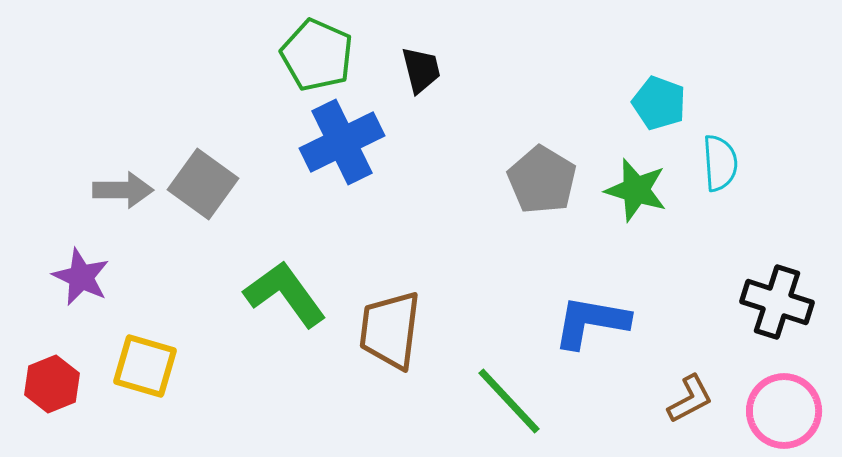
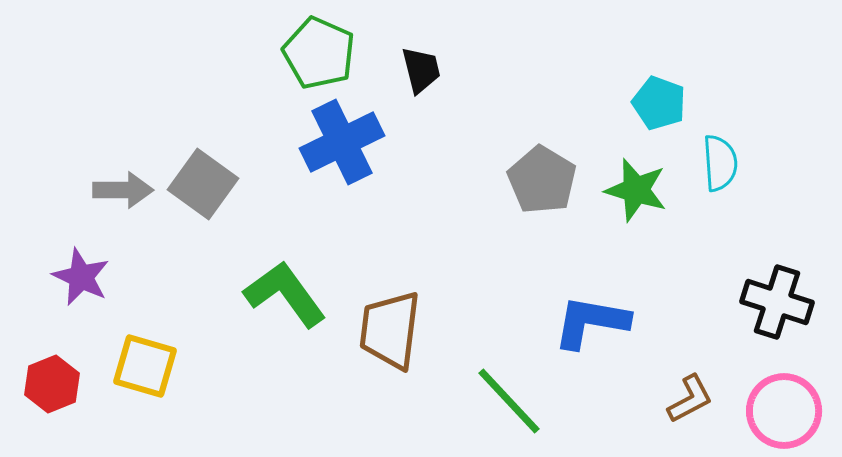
green pentagon: moved 2 px right, 2 px up
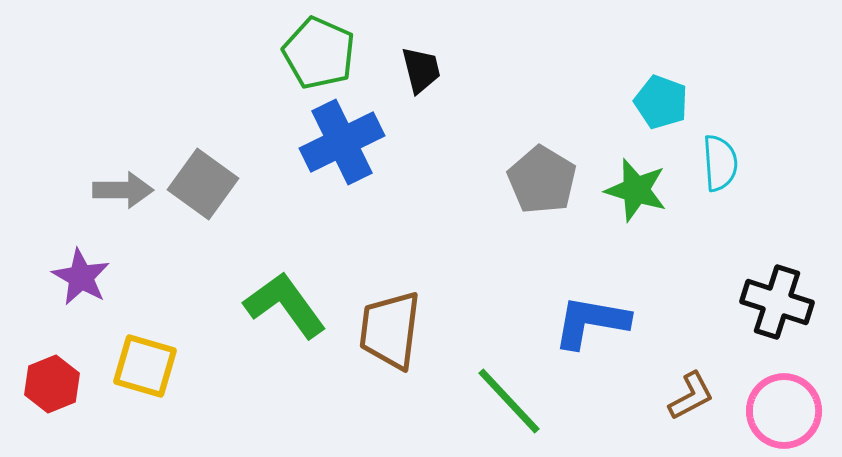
cyan pentagon: moved 2 px right, 1 px up
purple star: rotated 4 degrees clockwise
green L-shape: moved 11 px down
brown L-shape: moved 1 px right, 3 px up
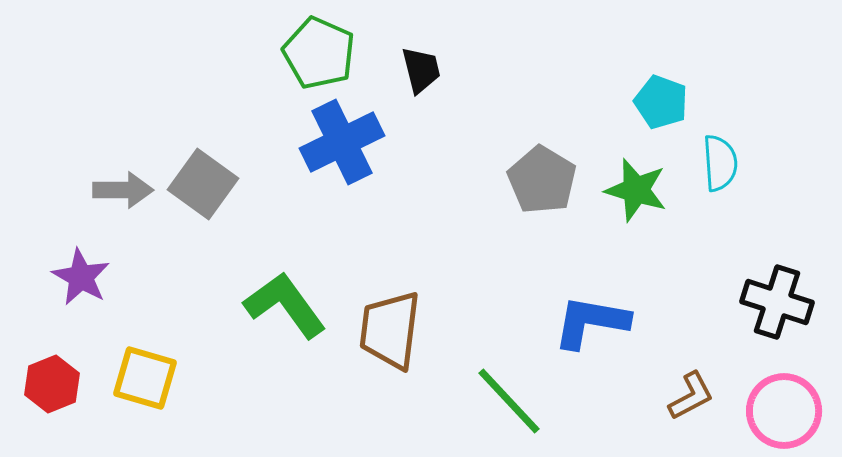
yellow square: moved 12 px down
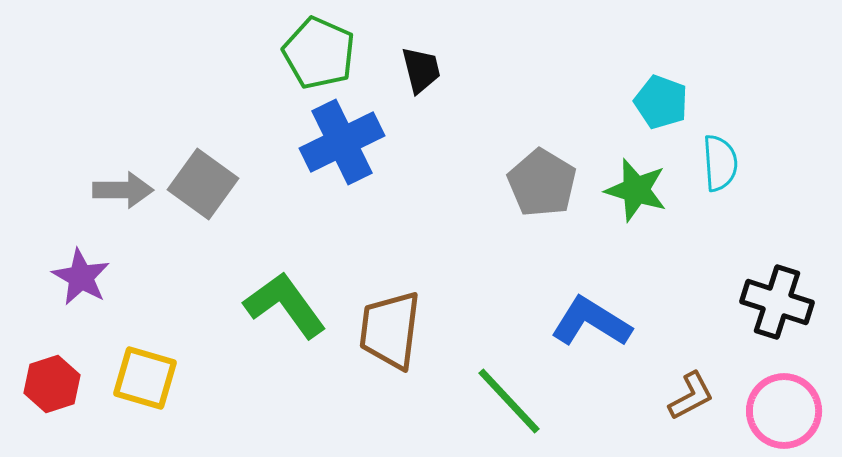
gray pentagon: moved 3 px down
blue L-shape: rotated 22 degrees clockwise
red hexagon: rotated 4 degrees clockwise
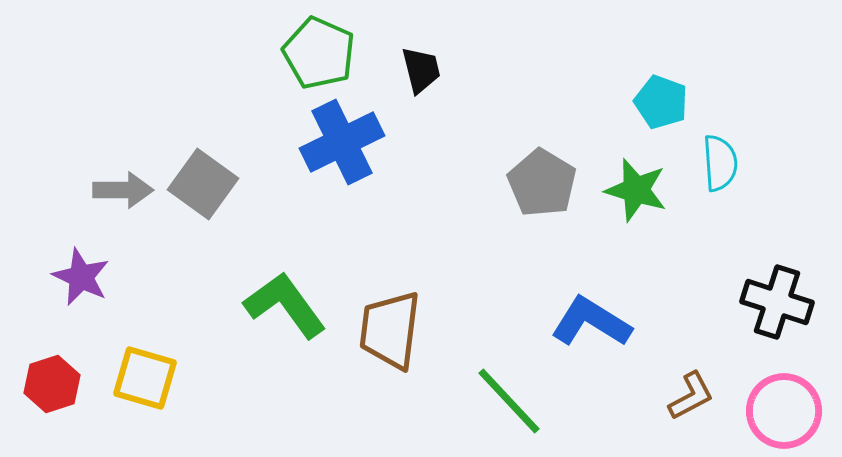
purple star: rotated 4 degrees counterclockwise
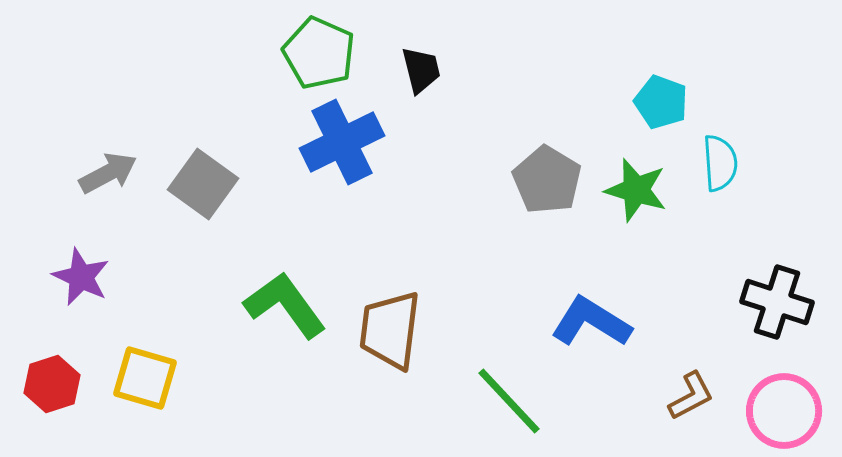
gray pentagon: moved 5 px right, 3 px up
gray arrow: moved 15 px left, 17 px up; rotated 28 degrees counterclockwise
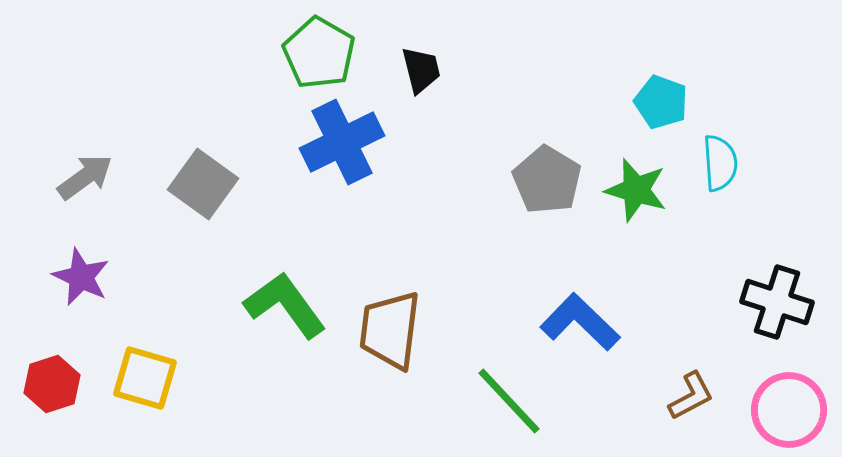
green pentagon: rotated 6 degrees clockwise
gray arrow: moved 23 px left, 4 px down; rotated 8 degrees counterclockwise
blue L-shape: moved 11 px left; rotated 12 degrees clockwise
pink circle: moved 5 px right, 1 px up
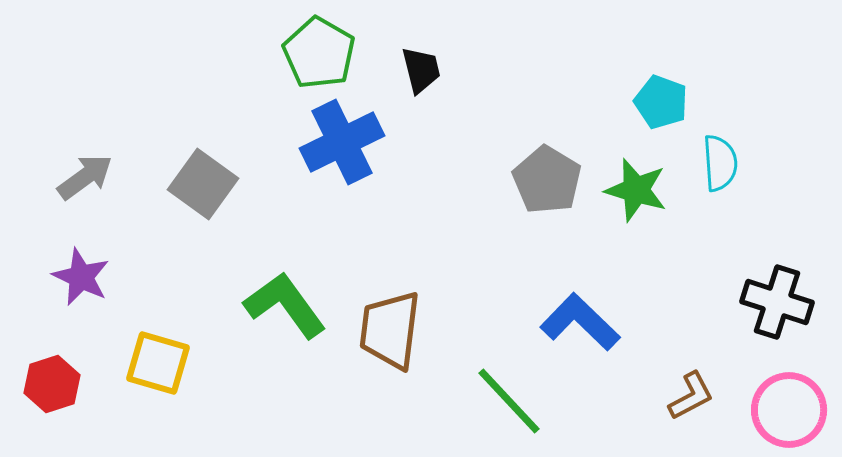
yellow square: moved 13 px right, 15 px up
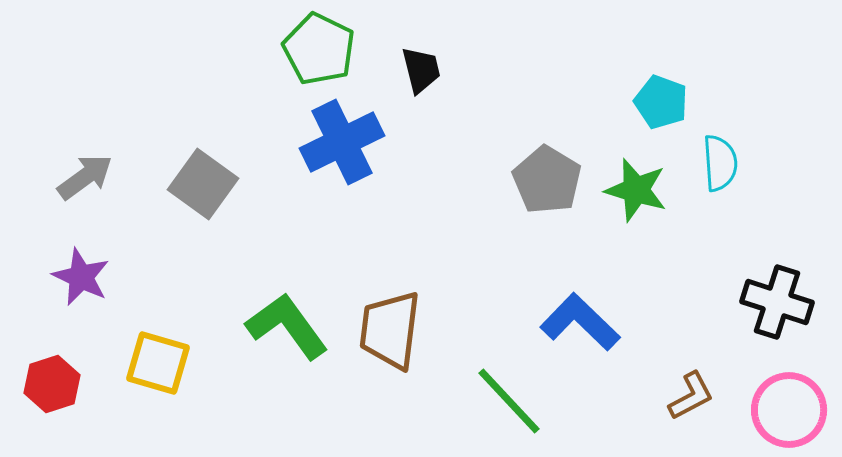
green pentagon: moved 4 px up; rotated 4 degrees counterclockwise
green L-shape: moved 2 px right, 21 px down
